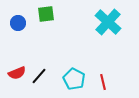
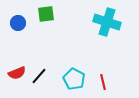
cyan cross: moved 1 px left; rotated 24 degrees counterclockwise
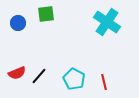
cyan cross: rotated 16 degrees clockwise
red line: moved 1 px right
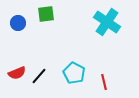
cyan pentagon: moved 6 px up
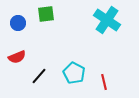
cyan cross: moved 2 px up
red semicircle: moved 16 px up
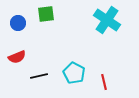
black line: rotated 36 degrees clockwise
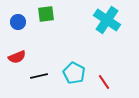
blue circle: moved 1 px up
red line: rotated 21 degrees counterclockwise
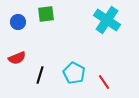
red semicircle: moved 1 px down
black line: moved 1 px right, 1 px up; rotated 60 degrees counterclockwise
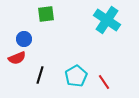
blue circle: moved 6 px right, 17 px down
cyan pentagon: moved 2 px right, 3 px down; rotated 15 degrees clockwise
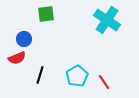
cyan pentagon: moved 1 px right
